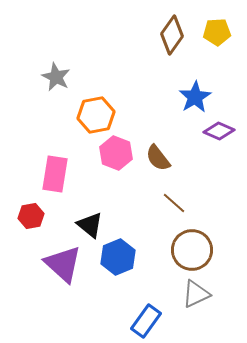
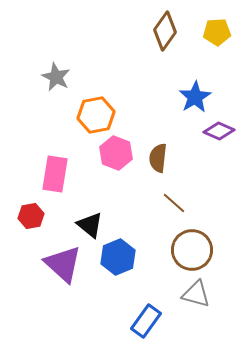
brown diamond: moved 7 px left, 4 px up
brown semicircle: rotated 44 degrees clockwise
gray triangle: rotated 40 degrees clockwise
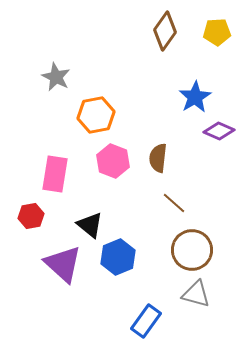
pink hexagon: moved 3 px left, 8 px down
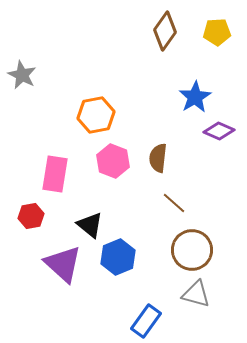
gray star: moved 34 px left, 2 px up
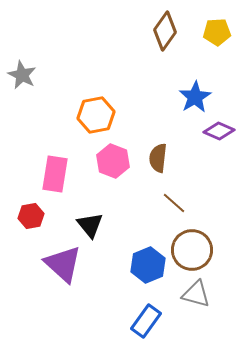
black triangle: rotated 12 degrees clockwise
blue hexagon: moved 30 px right, 8 px down
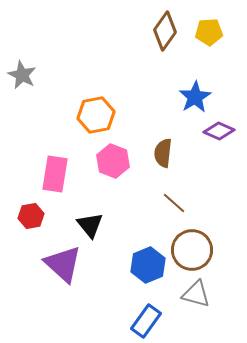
yellow pentagon: moved 8 px left
brown semicircle: moved 5 px right, 5 px up
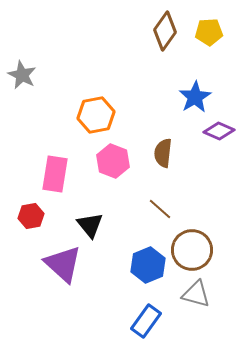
brown line: moved 14 px left, 6 px down
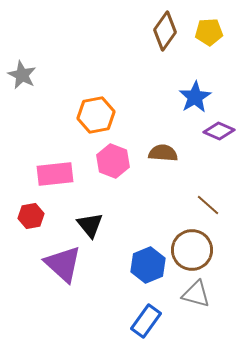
brown semicircle: rotated 88 degrees clockwise
pink rectangle: rotated 75 degrees clockwise
brown line: moved 48 px right, 4 px up
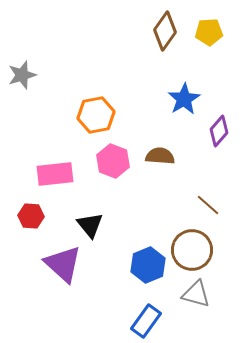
gray star: rotated 28 degrees clockwise
blue star: moved 11 px left, 2 px down
purple diamond: rotated 72 degrees counterclockwise
brown semicircle: moved 3 px left, 3 px down
red hexagon: rotated 15 degrees clockwise
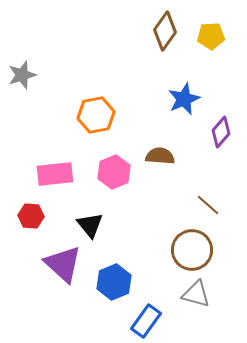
yellow pentagon: moved 2 px right, 4 px down
blue star: rotated 8 degrees clockwise
purple diamond: moved 2 px right, 1 px down
pink hexagon: moved 1 px right, 11 px down; rotated 16 degrees clockwise
blue hexagon: moved 34 px left, 17 px down
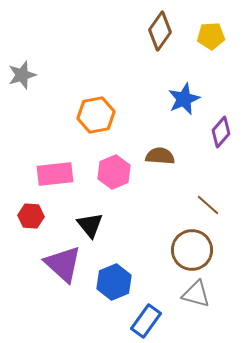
brown diamond: moved 5 px left
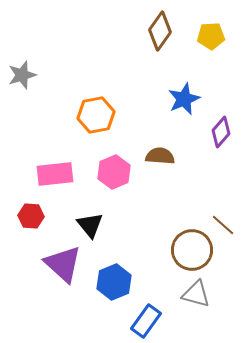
brown line: moved 15 px right, 20 px down
